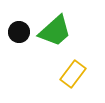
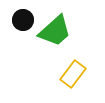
black circle: moved 4 px right, 12 px up
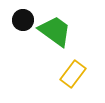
green trapezoid: rotated 102 degrees counterclockwise
